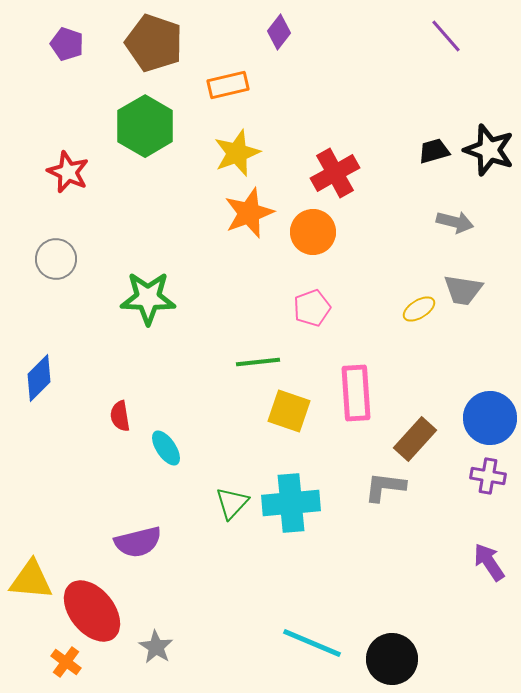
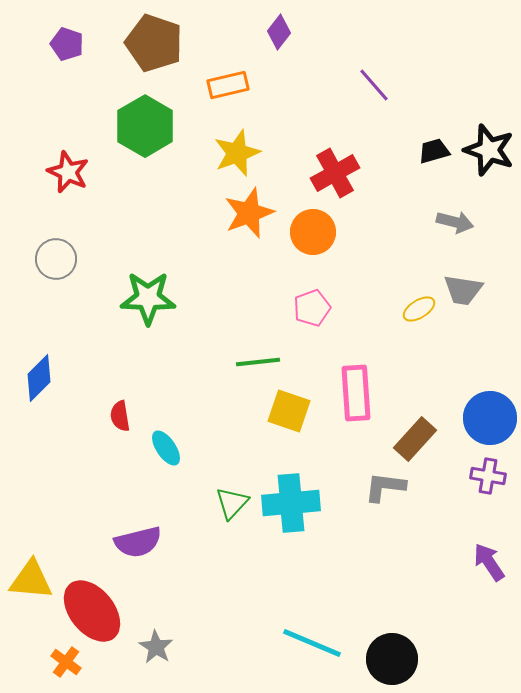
purple line: moved 72 px left, 49 px down
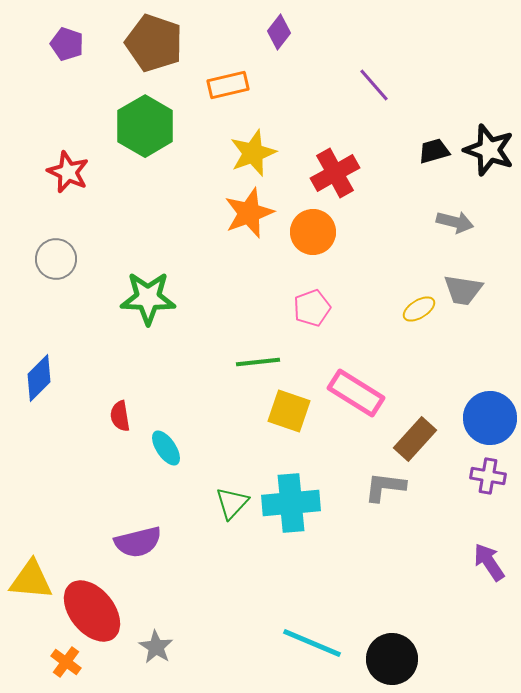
yellow star: moved 16 px right
pink rectangle: rotated 54 degrees counterclockwise
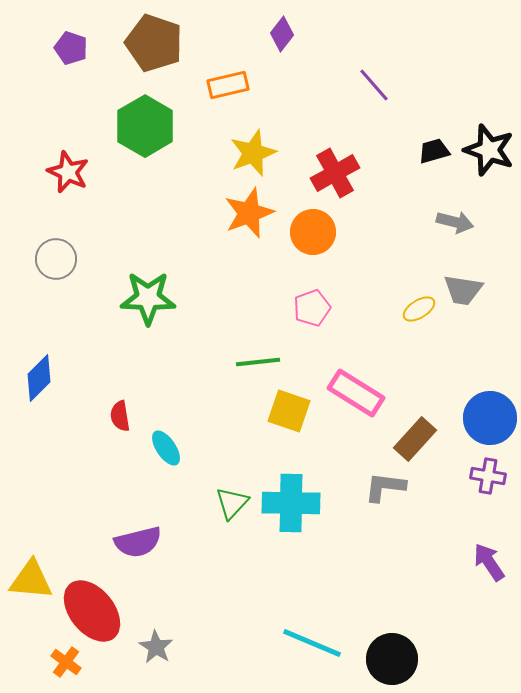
purple diamond: moved 3 px right, 2 px down
purple pentagon: moved 4 px right, 4 px down
cyan cross: rotated 6 degrees clockwise
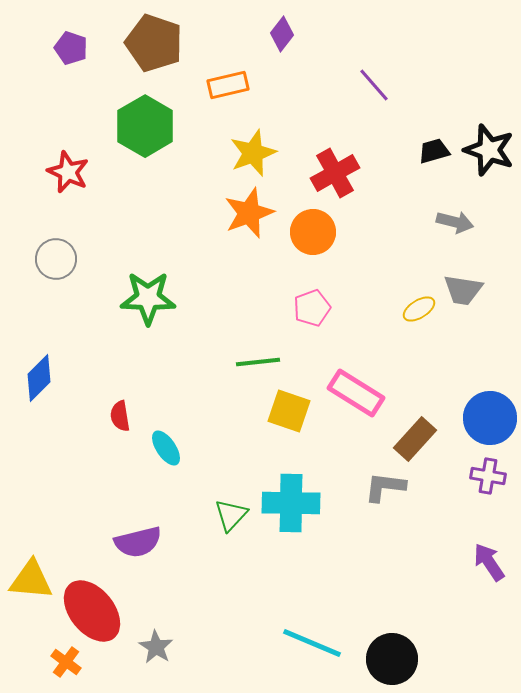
green triangle: moved 1 px left, 12 px down
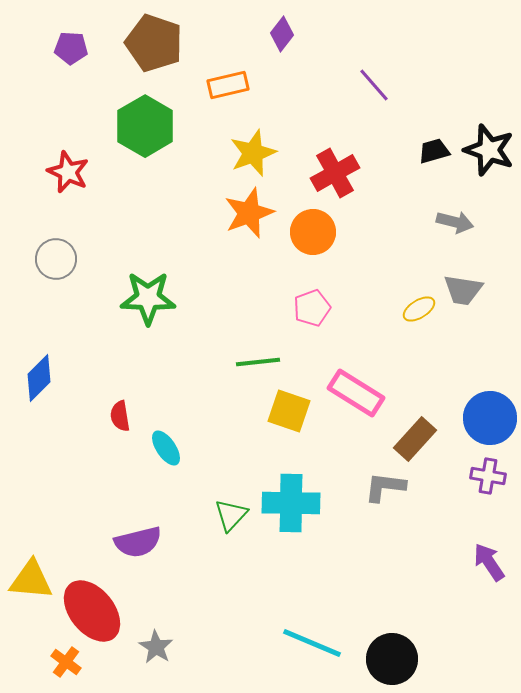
purple pentagon: rotated 16 degrees counterclockwise
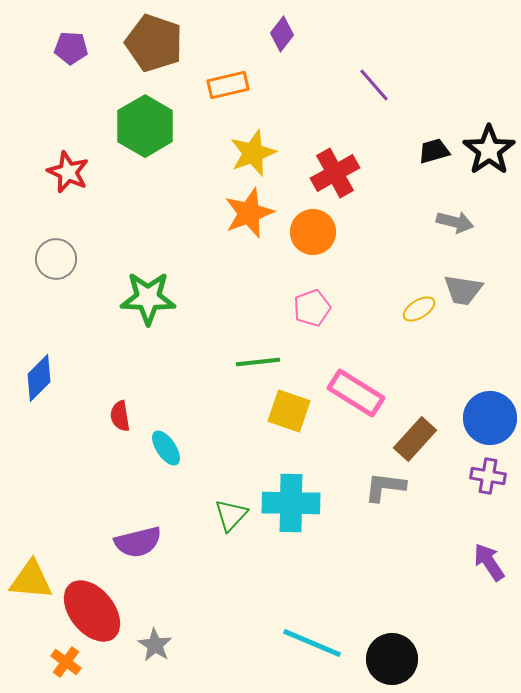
black star: rotated 18 degrees clockwise
gray star: moved 1 px left, 2 px up
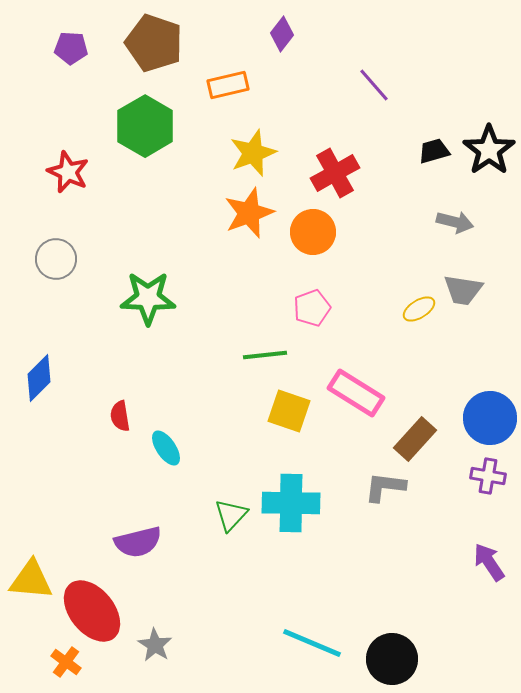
green line: moved 7 px right, 7 px up
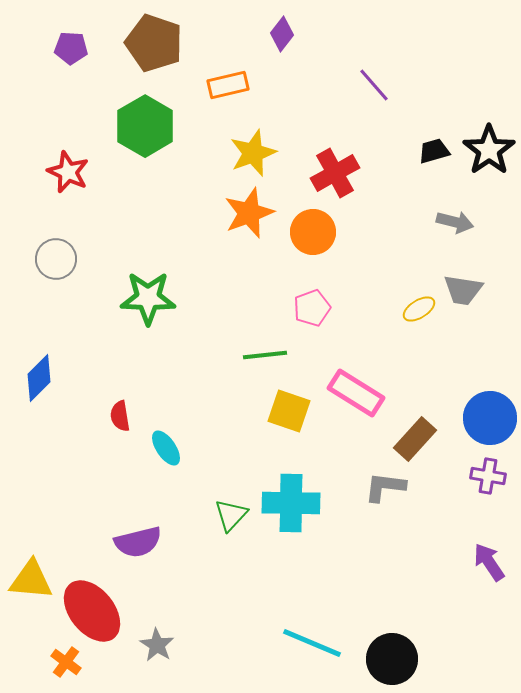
gray star: moved 2 px right
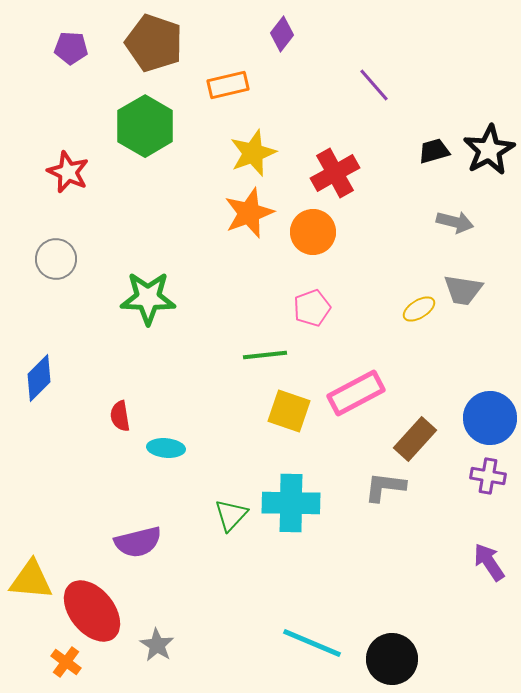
black star: rotated 6 degrees clockwise
pink rectangle: rotated 60 degrees counterclockwise
cyan ellipse: rotated 51 degrees counterclockwise
